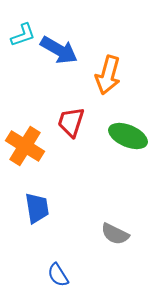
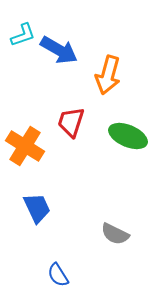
blue trapezoid: rotated 16 degrees counterclockwise
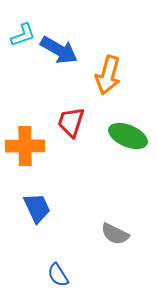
orange cross: rotated 33 degrees counterclockwise
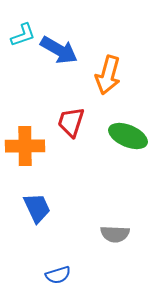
gray semicircle: rotated 24 degrees counterclockwise
blue semicircle: rotated 75 degrees counterclockwise
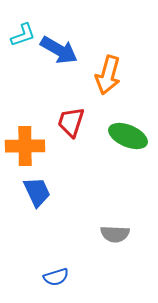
blue trapezoid: moved 16 px up
blue semicircle: moved 2 px left, 2 px down
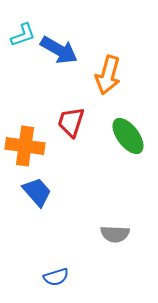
green ellipse: rotated 30 degrees clockwise
orange cross: rotated 9 degrees clockwise
blue trapezoid: rotated 16 degrees counterclockwise
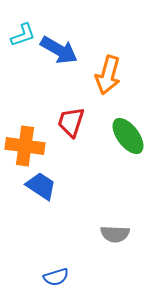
blue trapezoid: moved 4 px right, 6 px up; rotated 16 degrees counterclockwise
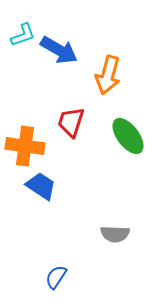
blue semicircle: rotated 140 degrees clockwise
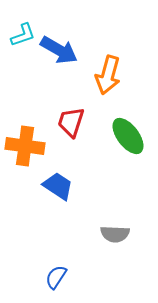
blue trapezoid: moved 17 px right
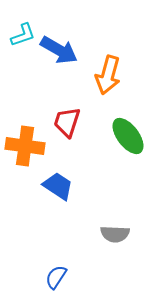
red trapezoid: moved 4 px left
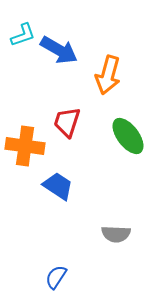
gray semicircle: moved 1 px right
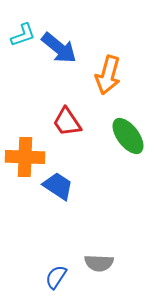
blue arrow: moved 2 px up; rotated 9 degrees clockwise
red trapezoid: rotated 52 degrees counterclockwise
orange cross: moved 11 px down; rotated 6 degrees counterclockwise
gray semicircle: moved 17 px left, 29 px down
